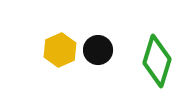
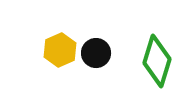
black circle: moved 2 px left, 3 px down
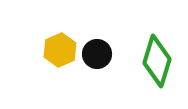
black circle: moved 1 px right, 1 px down
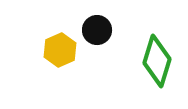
black circle: moved 24 px up
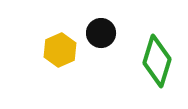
black circle: moved 4 px right, 3 px down
